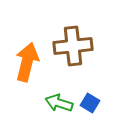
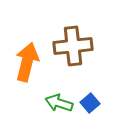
blue square: rotated 18 degrees clockwise
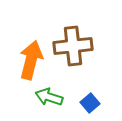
orange arrow: moved 4 px right, 2 px up
green arrow: moved 10 px left, 6 px up
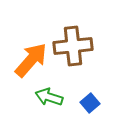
orange arrow: rotated 27 degrees clockwise
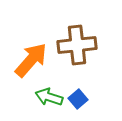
brown cross: moved 4 px right, 1 px up
blue square: moved 12 px left, 4 px up
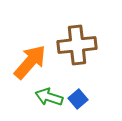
orange arrow: moved 1 px left, 2 px down
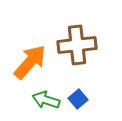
green arrow: moved 3 px left, 3 px down
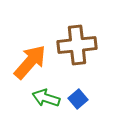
green arrow: moved 2 px up
